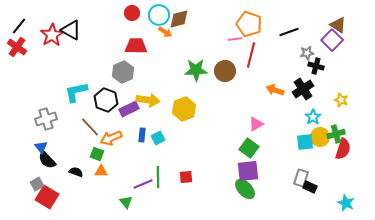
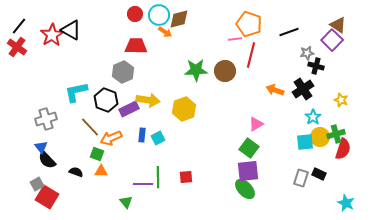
red circle at (132, 13): moved 3 px right, 1 px down
purple line at (143, 184): rotated 24 degrees clockwise
black rectangle at (310, 187): moved 9 px right, 13 px up
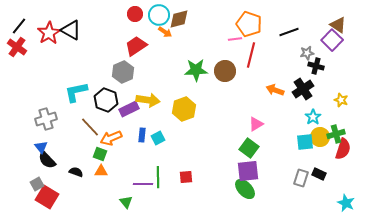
red star at (52, 35): moved 3 px left, 2 px up
red trapezoid at (136, 46): rotated 35 degrees counterclockwise
green square at (97, 154): moved 3 px right
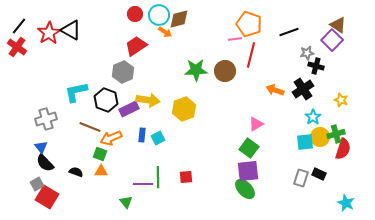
brown line at (90, 127): rotated 25 degrees counterclockwise
black semicircle at (47, 160): moved 2 px left, 3 px down
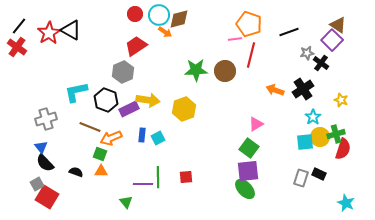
black cross at (316, 66): moved 5 px right, 3 px up; rotated 21 degrees clockwise
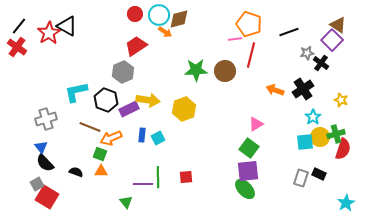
black triangle at (71, 30): moved 4 px left, 4 px up
cyan star at (346, 203): rotated 18 degrees clockwise
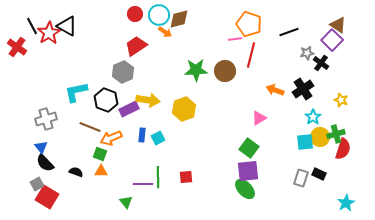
black line at (19, 26): moved 13 px right; rotated 66 degrees counterclockwise
pink triangle at (256, 124): moved 3 px right, 6 px up
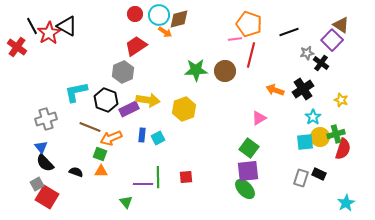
brown triangle at (338, 25): moved 3 px right
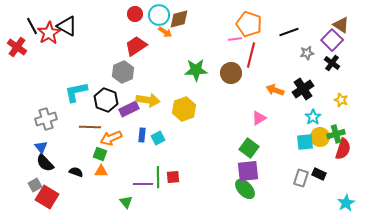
black cross at (321, 63): moved 11 px right
brown circle at (225, 71): moved 6 px right, 2 px down
brown line at (90, 127): rotated 20 degrees counterclockwise
red square at (186, 177): moved 13 px left
gray square at (37, 184): moved 2 px left, 1 px down
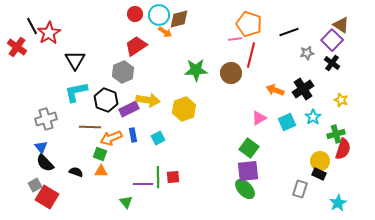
black triangle at (67, 26): moved 8 px right, 34 px down; rotated 30 degrees clockwise
blue rectangle at (142, 135): moved 9 px left; rotated 16 degrees counterclockwise
yellow circle at (320, 137): moved 24 px down
cyan square at (305, 142): moved 18 px left, 20 px up; rotated 18 degrees counterclockwise
gray rectangle at (301, 178): moved 1 px left, 11 px down
cyan star at (346, 203): moved 8 px left
